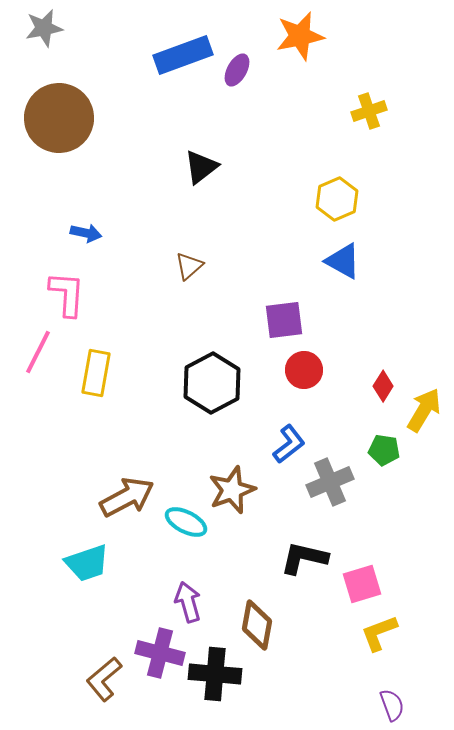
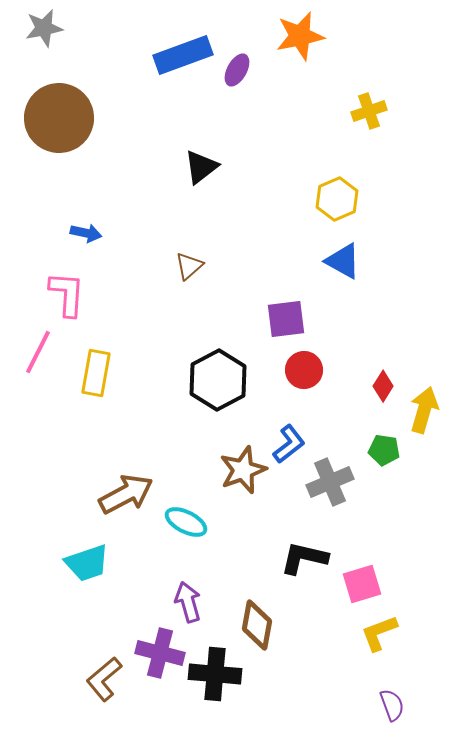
purple square: moved 2 px right, 1 px up
black hexagon: moved 6 px right, 3 px up
yellow arrow: rotated 15 degrees counterclockwise
brown star: moved 11 px right, 20 px up
brown arrow: moved 1 px left, 3 px up
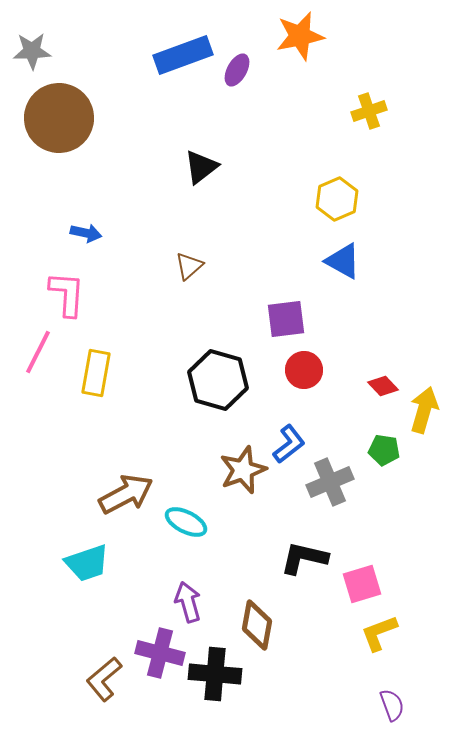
gray star: moved 12 px left, 23 px down; rotated 9 degrees clockwise
black hexagon: rotated 16 degrees counterclockwise
red diamond: rotated 76 degrees counterclockwise
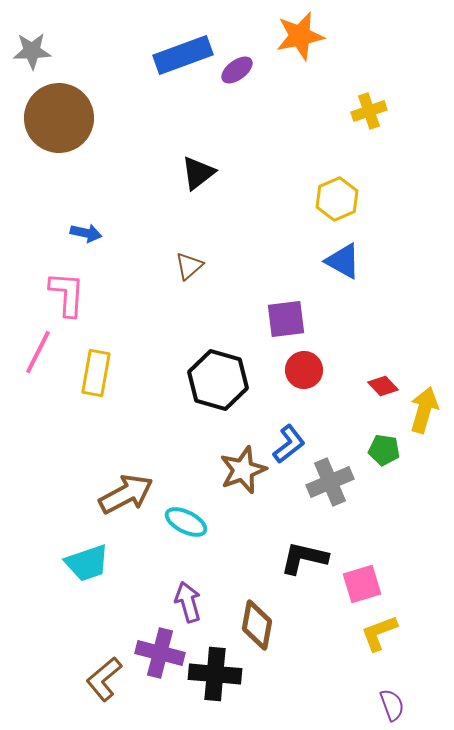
purple ellipse: rotated 24 degrees clockwise
black triangle: moved 3 px left, 6 px down
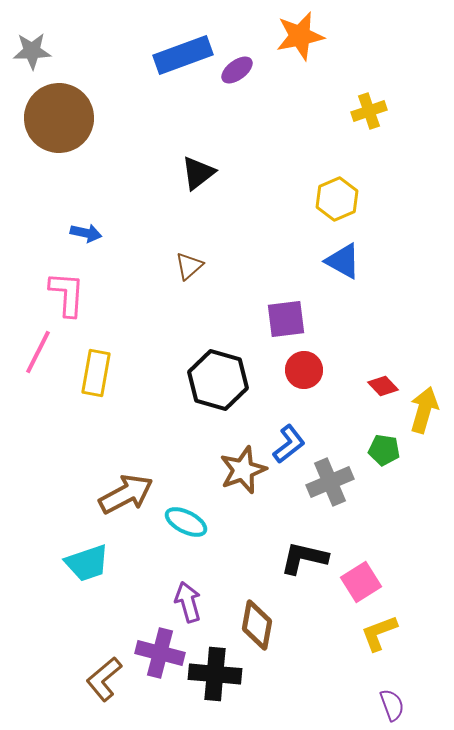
pink square: moved 1 px left, 2 px up; rotated 15 degrees counterclockwise
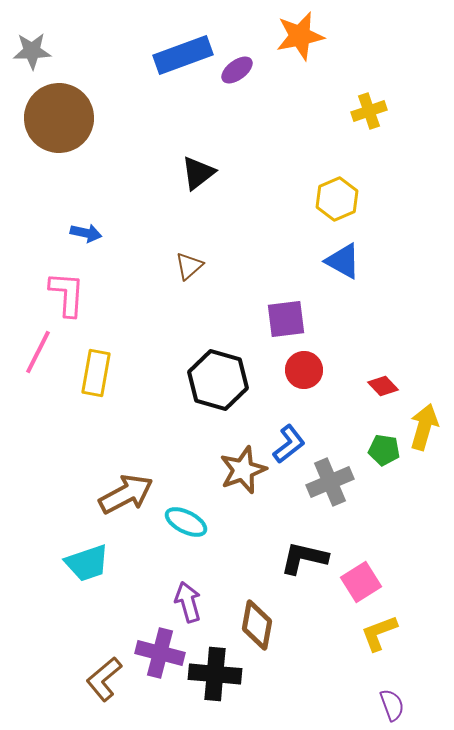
yellow arrow: moved 17 px down
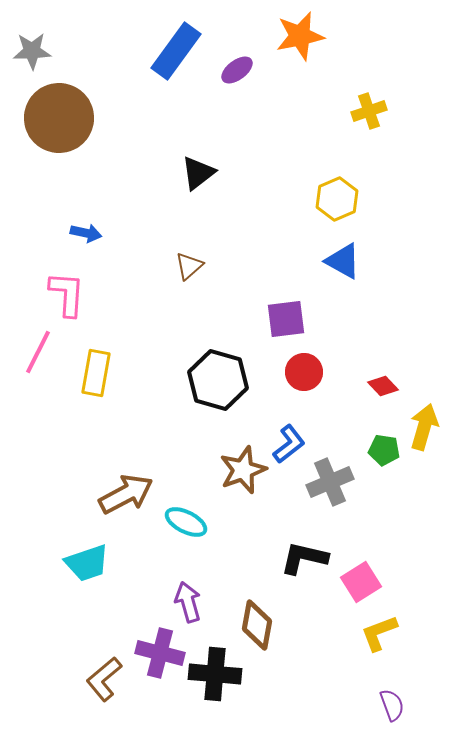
blue rectangle: moved 7 px left, 4 px up; rotated 34 degrees counterclockwise
red circle: moved 2 px down
